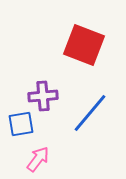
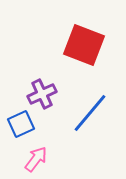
purple cross: moved 1 px left, 2 px up; rotated 20 degrees counterclockwise
blue square: rotated 16 degrees counterclockwise
pink arrow: moved 2 px left
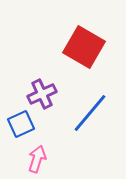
red square: moved 2 px down; rotated 9 degrees clockwise
pink arrow: moved 1 px right; rotated 20 degrees counterclockwise
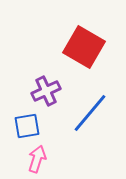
purple cross: moved 4 px right, 3 px up
blue square: moved 6 px right, 2 px down; rotated 16 degrees clockwise
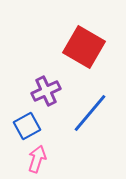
blue square: rotated 20 degrees counterclockwise
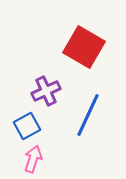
blue line: moved 2 px left, 2 px down; rotated 15 degrees counterclockwise
pink arrow: moved 4 px left
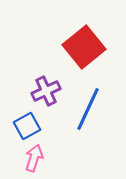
red square: rotated 21 degrees clockwise
blue line: moved 6 px up
pink arrow: moved 1 px right, 1 px up
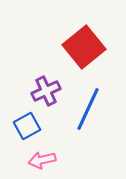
pink arrow: moved 8 px right, 2 px down; rotated 120 degrees counterclockwise
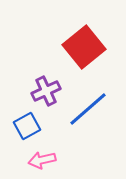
blue line: rotated 24 degrees clockwise
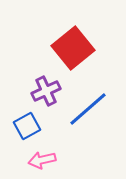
red square: moved 11 px left, 1 px down
